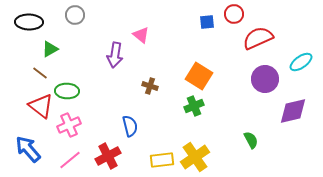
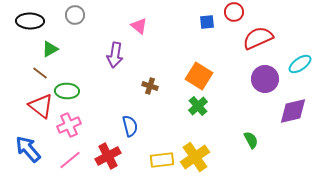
red circle: moved 2 px up
black ellipse: moved 1 px right, 1 px up
pink triangle: moved 2 px left, 9 px up
cyan ellipse: moved 1 px left, 2 px down
green cross: moved 4 px right; rotated 18 degrees counterclockwise
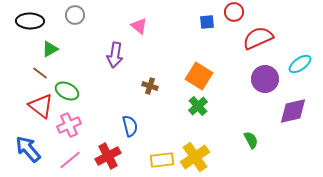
green ellipse: rotated 25 degrees clockwise
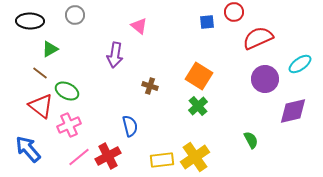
pink line: moved 9 px right, 3 px up
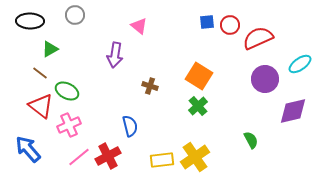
red circle: moved 4 px left, 13 px down
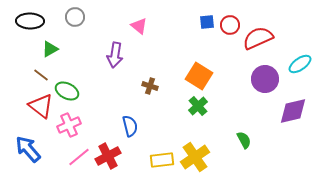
gray circle: moved 2 px down
brown line: moved 1 px right, 2 px down
green semicircle: moved 7 px left
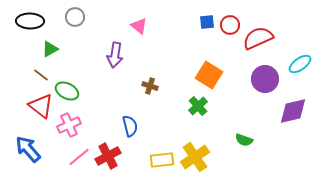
orange square: moved 10 px right, 1 px up
green semicircle: rotated 138 degrees clockwise
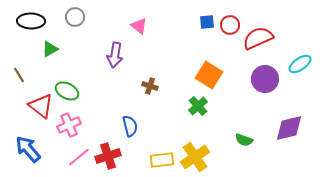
black ellipse: moved 1 px right
brown line: moved 22 px left; rotated 21 degrees clockwise
purple diamond: moved 4 px left, 17 px down
red cross: rotated 10 degrees clockwise
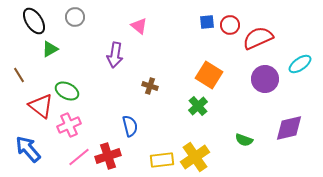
black ellipse: moved 3 px right; rotated 56 degrees clockwise
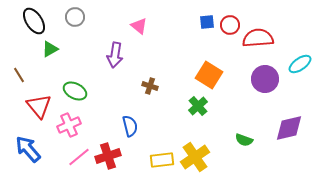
red semicircle: rotated 20 degrees clockwise
green ellipse: moved 8 px right
red triangle: moved 2 px left; rotated 12 degrees clockwise
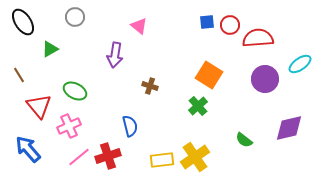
black ellipse: moved 11 px left, 1 px down
pink cross: moved 1 px down
green semicircle: rotated 18 degrees clockwise
